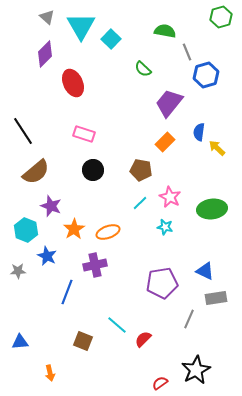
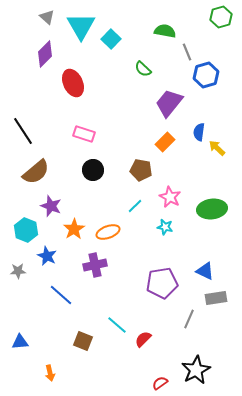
cyan line at (140, 203): moved 5 px left, 3 px down
blue line at (67, 292): moved 6 px left, 3 px down; rotated 70 degrees counterclockwise
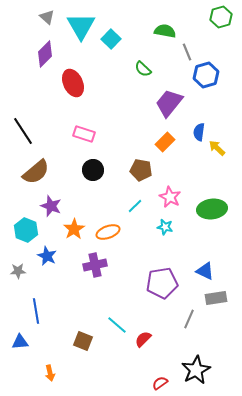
blue line at (61, 295): moved 25 px left, 16 px down; rotated 40 degrees clockwise
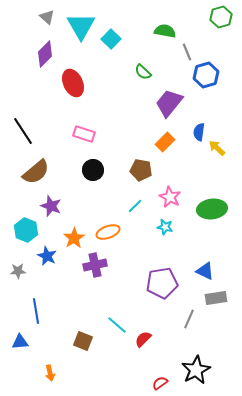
green semicircle at (143, 69): moved 3 px down
orange star at (74, 229): moved 9 px down
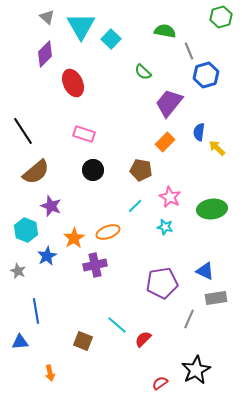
gray line at (187, 52): moved 2 px right, 1 px up
blue star at (47, 256): rotated 18 degrees clockwise
gray star at (18, 271): rotated 28 degrees clockwise
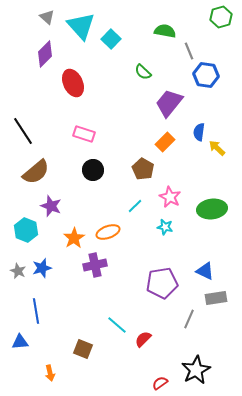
cyan triangle at (81, 26): rotated 12 degrees counterclockwise
blue hexagon at (206, 75): rotated 25 degrees clockwise
brown pentagon at (141, 170): moved 2 px right, 1 px up; rotated 20 degrees clockwise
blue star at (47, 256): moved 5 px left, 12 px down; rotated 12 degrees clockwise
brown square at (83, 341): moved 8 px down
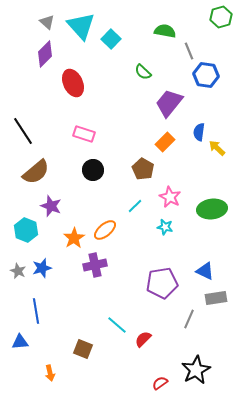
gray triangle at (47, 17): moved 5 px down
orange ellipse at (108, 232): moved 3 px left, 2 px up; rotated 20 degrees counterclockwise
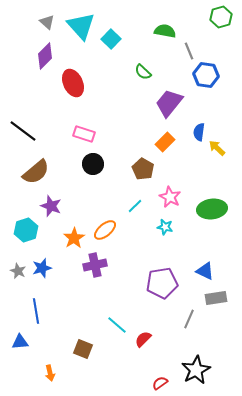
purple diamond at (45, 54): moved 2 px down
black line at (23, 131): rotated 20 degrees counterclockwise
black circle at (93, 170): moved 6 px up
cyan hexagon at (26, 230): rotated 20 degrees clockwise
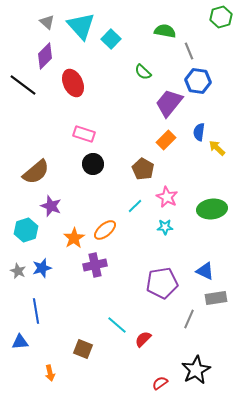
blue hexagon at (206, 75): moved 8 px left, 6 px down
black line at (23, 131): moved 46 px up
orange rectangle at (165, 142): moved 1 px right, 2 px up
pink star at (170, 197): moved 3 px left
cyan star at (165, 227): rotated 14 degrees counterclockwise
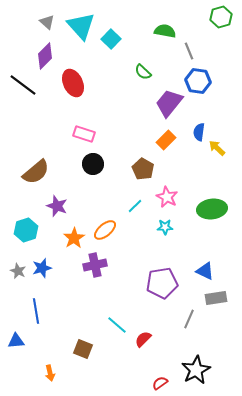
purple star at (51, 206): moved 6 px right
blue triangle at (20, 342): moved 4 px left, 1 px up
